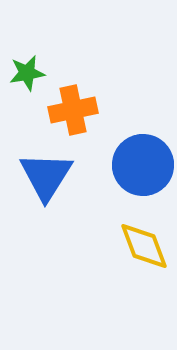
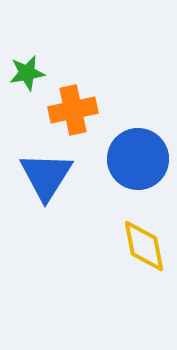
blue circle: moved 5 px left, 6 px up
yellow diamond: rotated 10 degrees clockwise
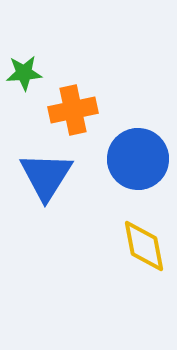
green star: moved 3 px left; rotated 6 degrees clockwise
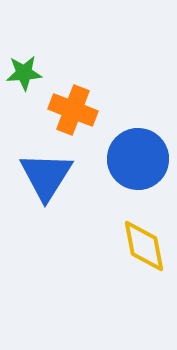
orange cross: rotated 33 degrees clockwise
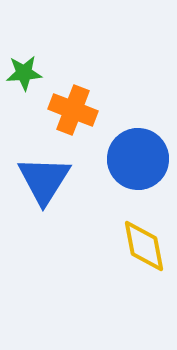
blue triangle: moved 2 px left, 4 px down
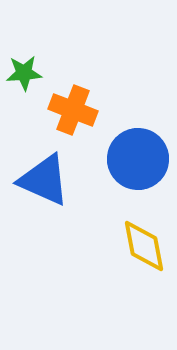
blue triangle: rotated 38 degrees counterclockwise
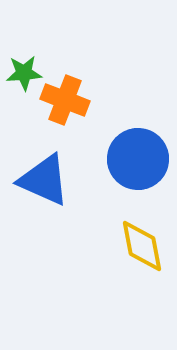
orange cross: moved 8 px left, 10 px up
yellow diamond: moved 2 px left
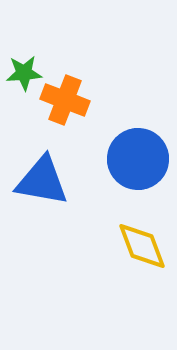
blue triangle: moved 2 px left, 1 px down; rotated 14 degrees counterclockwise
yellow diamond: rotated 10 degrees counterclockwise
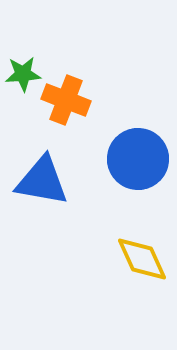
green star: moved 1 px left, 1 px down
orange cross: moved 1 px right
yellow diamond: moved 13 px down; rotated 4 degrees counterclockwise
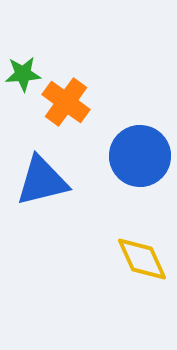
orange cross: moved 2 px down; rotated 15 degrees clockwise
blue circle: moved 2 px right, 3 px up
blue triangle: rotated 24 degrees counterclockwise
